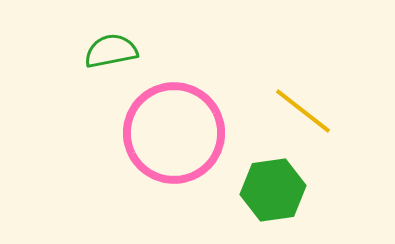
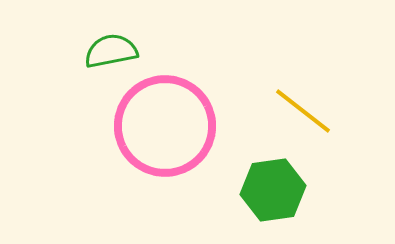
pink circle: moved 9 px left, 7 px up
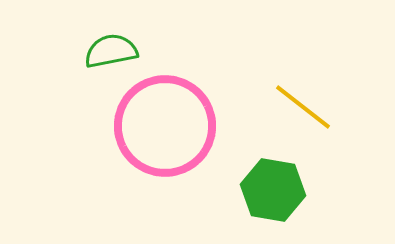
yellow line: moved 4 px up
green hexagon: rotated 18 degrees clockwise
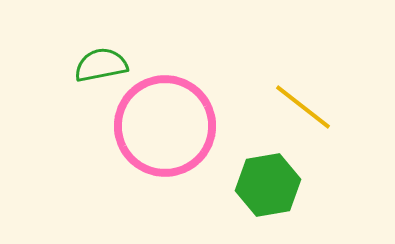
green semicircle: moved 10 px left, 14 px down
green hexagon: moved 5 px left, 5 px up; rotated 20 degrees counterclockwise
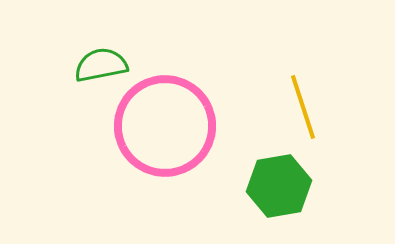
yellow line: rotated 34 degrees clockwise
green hexagon: moved 11 px right, 1 px down
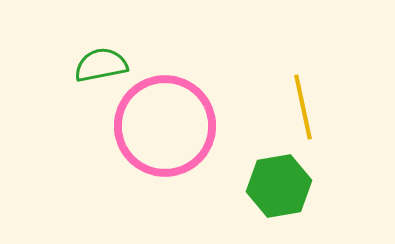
yellow line: rotated 6 degrees clockwise
